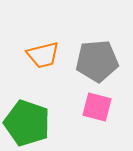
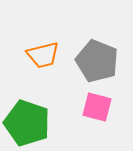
gray pentagon: rotated 27 degrees clockwise
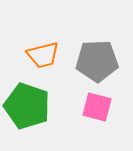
gray pentagon: rotated 24 degrees counterclockwise
green pentagon: moved 17 px up
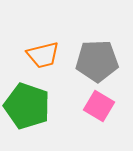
pink square: moved 2 px right, 1 px up; rotated 16 degrees clockwise
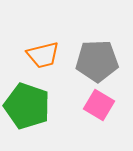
pink square: moved 1 px up
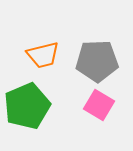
green pentagon: rotated 30 degrees clockwise
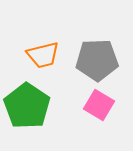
gray pentagon: moved 1 px up
green pentagon: rotated 15 degrees counterclockwise
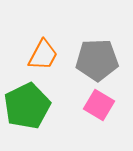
orange trapezoid: rotated 48 degrees counterclockwise
green pentagon: rotated 12 degrees clockwise
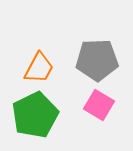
orange trapezoid: moved 4 px left, 13 px down
green pentagon: moved 8 px right, 9 px down
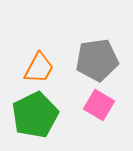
gray pentagon: rotated 6 degrees counterclockwise
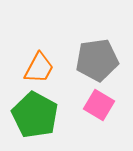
green pentagon: rotated 18 degrees counterclockwise
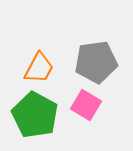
gray pentagon: moved 1 px left, 2 px down
pink square: moved 13 px left
